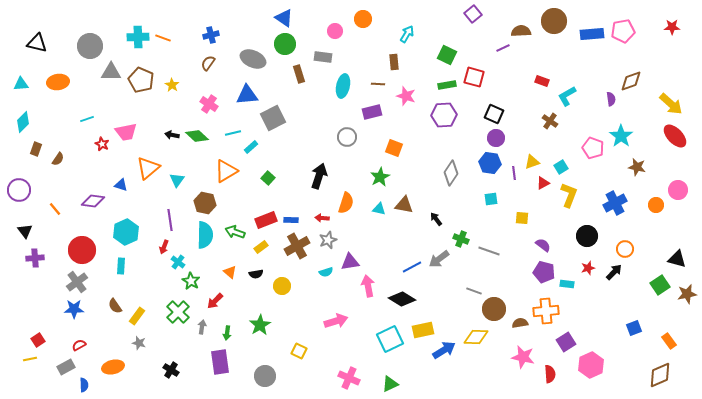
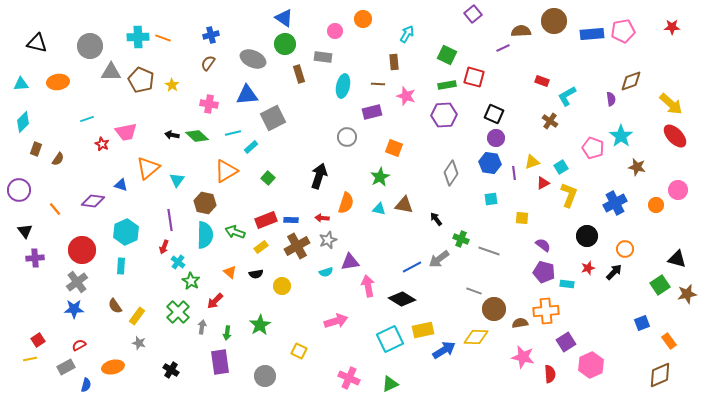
pink cross at (209, 104): rotated 24 degrees counterclockwise
blue square at (634, 328): moved 8 px right, 5 px up
blue semicircle at (84, 385): moved 2 px right; rotated 16 degrees clockwise
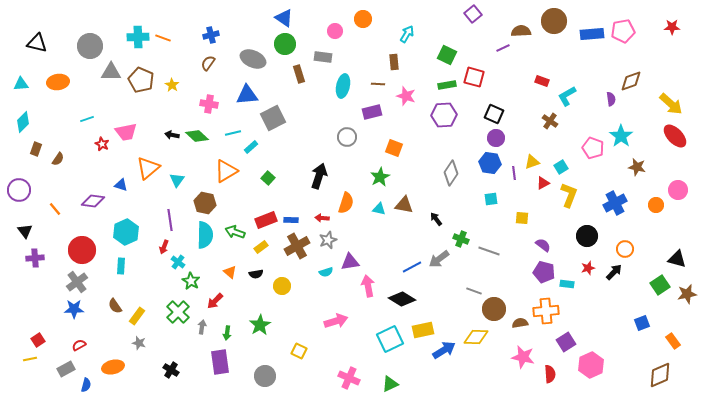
orange rectangle at (669, 341): moved 4 px right
gray rectangle at (66, 367): moved 2 px down
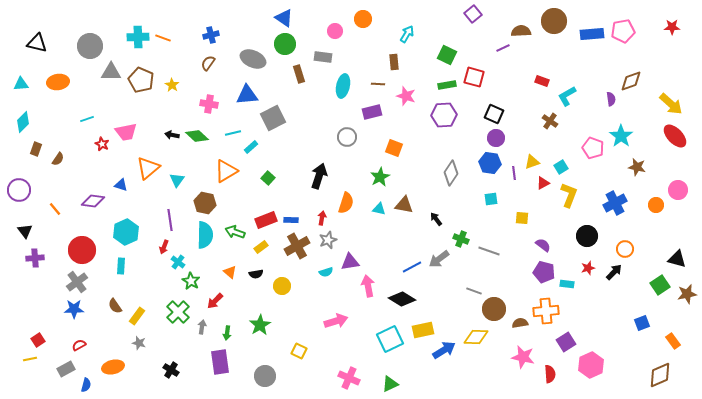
red arrow at (322, 218): rotated 96 degrees clockwise
